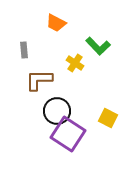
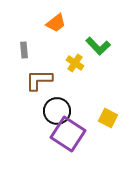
orange trapezoid: rotated 65 degrees counterclockwise
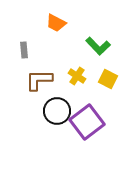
orange trapezoid: rotated 65 degrees clockwise
yellow cross: moved 2 px right, 13 px down
yellow square: moved 39 px up
purple square: moved 19 px right, 12 px up; rotated 20 degrees clockwise
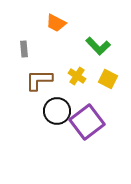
gray rectangle: moved 1 px up
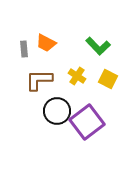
orange trapezoid: moved 10 px left, 20 px down
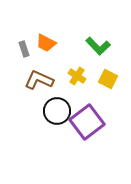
gray rectangle: rotated 14 degrees counterclockwise
brown L-shape: rotated 24 degrees clockwise
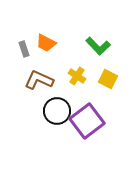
purple square: moved 1 px up
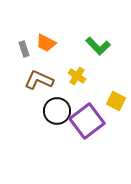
yellow square: moved 8 px right, 22 px down
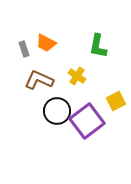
green L-shape: rotated 55 degrees clockwise
yellow square: rotated 36 degrees clockwise
